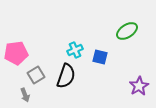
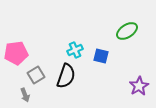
blue square: moved 1 px right, 1 px up
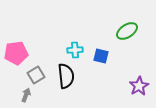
cyan cross: rotated 21 degrees clockwise
black semicircle: rotated 25 degrees counterclockwise
gray arrow: moved 1 px right; rotated 136 degrees counterclockwise
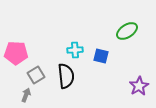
pink pentagon: rotated 10 degrees clockwise
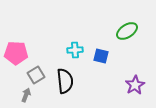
black semicircle: moved 1 px left, 5 px down
purple star: moved 4 px left, 1 px up
